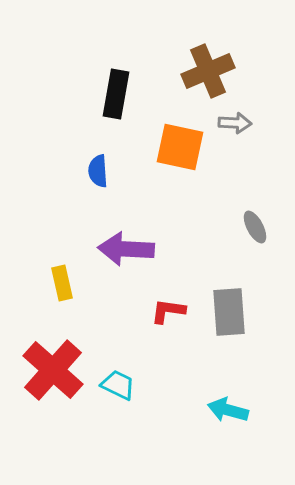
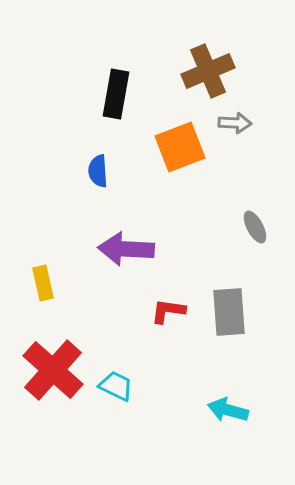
orange square: rotated 33 degrees counterclockwise
yellow rectangle: moved 19 px left
cyan trapezoid: moved 2 px left, 1 px down
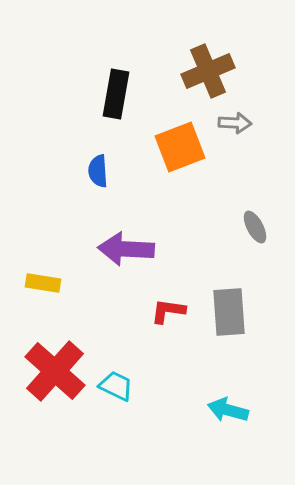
yellow rectangle: rotated 68 degrees counterclockwise
red cross: moved 2 px right, 1 px down
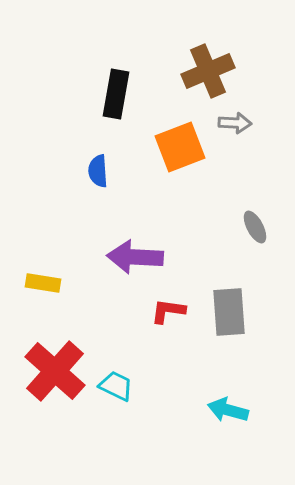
purple arrow: moved 9 px right, 8 px down
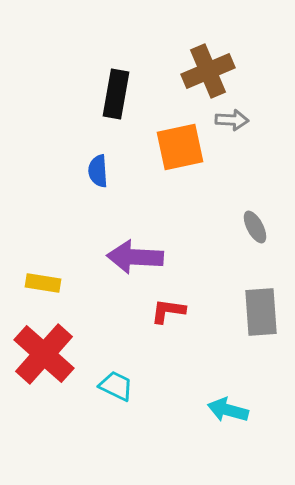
gray arrow: moved 3 px left, 3 px up
orange square: rotated 9 degrees clockwise
gray rectangle: moved 32 px right
red cross: moved 11 px left, 17 px up
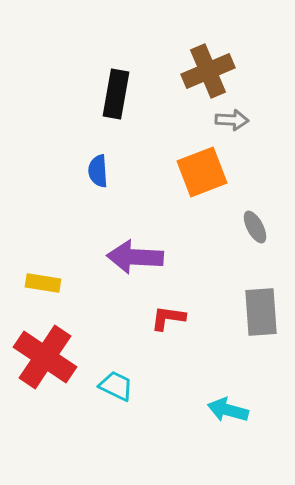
orange square: moved 22 px right, 25 px down; rotated 9 degrees counterclockwise
red L-shape: moved 7 px down
red cross: moved 1 px right, 3 px down; rotated 8 degrees counterclockwise
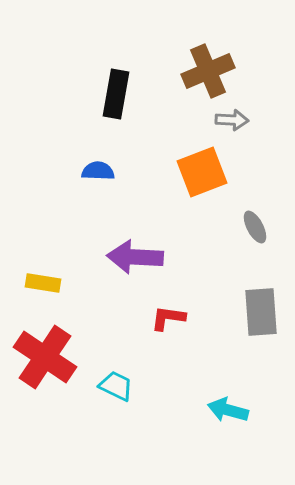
blue semicircle: rotated 96 degrees clockwise
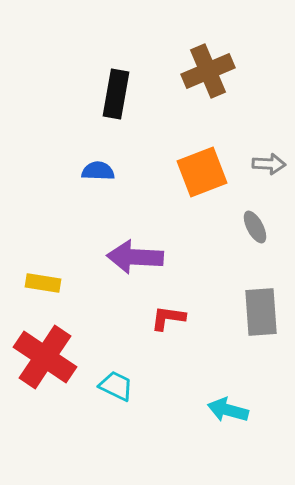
gray arrow: moved 37 px right, 44 px down
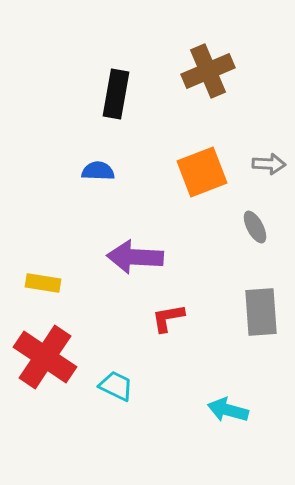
red L-shape: rotated 18 degrees counterclockwise
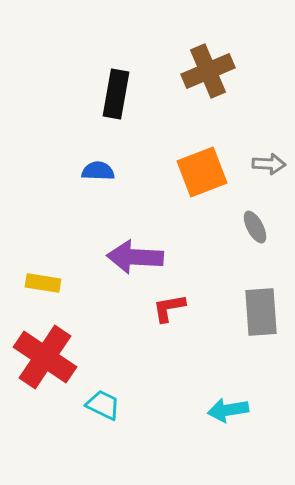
red L-shape: moved 1 px right, 10 px up
cyan trapezoid: moved 13 px left, 19 px down
cyan arrow: rotated 24 degrees counterclockwise
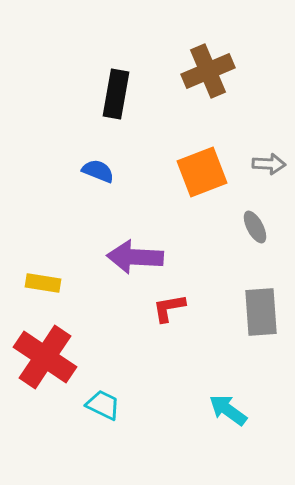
blue semicircle: rotated 20 degrees clockwise
cyan arrow: rotated 45 degrees clockwise
